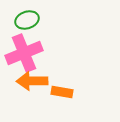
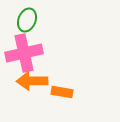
green ellipse: rotated 50 degrees counterclockwise
pink cross: rotated 9 degrees clockwise
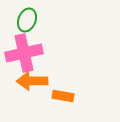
orange rectangle: moved 1 px right, 4 px down
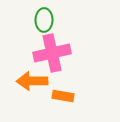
green ellipse: moved 17 px right; rotated 20 degrees counterclockwise
pink cross: moved 28 px right
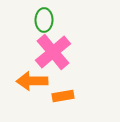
pink cross: moved 1 px right, 1 px up; rotated 27 degrees counterclockwise
orange rectangle: rotated 20 degrees counterclockwise
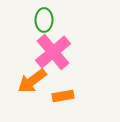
orange arrow: rotated 36 degrees counterclockwise
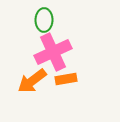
pink cross: rotated 15 degrees clockwise
orange rectangle: moved 3 px right, 17 px up
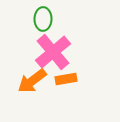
green ellipse: moved 1 px left, 1 px up
pink cross: rotated 15 degrees counterclockwise
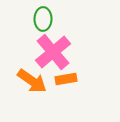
orange arrow: rotated 108 degrees counterclockwise
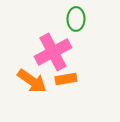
green ellipse: moved 33 px right
pink cross: rotated 12 degrees clockwise
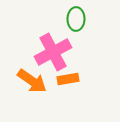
orange rectangle: moved 2 px right
